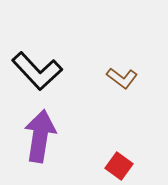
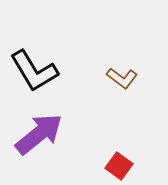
black L-shape: moved 3 px left; rotated 12 degrees clockwise
purple arrow: moved 1 px left, 2 px up; rotated 42 degrees clockwise
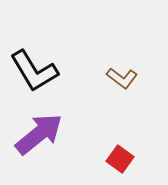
red square: moved 1 px right, 7 px up
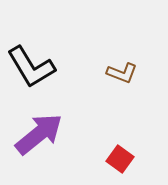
black L-shape: moved 3 px left, 4 px up
brown L-shape: moved 5 px up; rotated 16 degrees counterclockwise
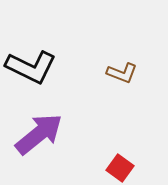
black L-shape: rotated 33 degrees counterclockwise
red square: moved 9 px down
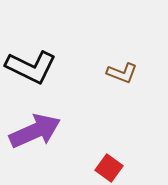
purple arrow: moved 4 px left, 3 px up; rotated 15 degrees clockwise
red square: moved 11 px left
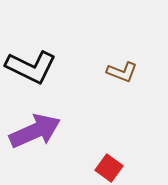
brown L-shape: moved 1 px up
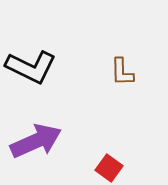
brown L-shape: rotated 68 degrees clockwise
purple arrow: moved 1 px right, 10 px down
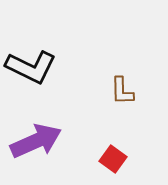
brown L-shape: moved 19 px down
red square: moved 4 px right, 9 px up
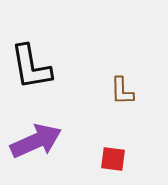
black L-shape: rotated 54 degrees clockwise
red square: rotated 28 degrees counterclockwise
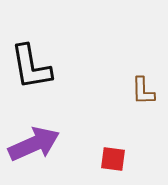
brown L-shape: moved 21 px right
purple arrow: moved 2 px left, 3 px down
